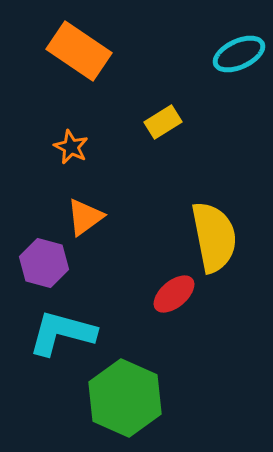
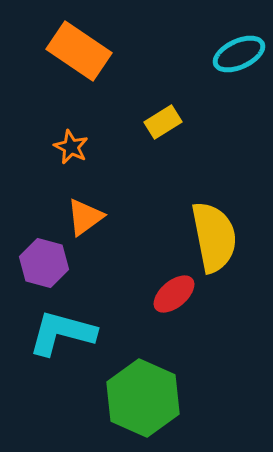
green hexagon: moved 18 px right
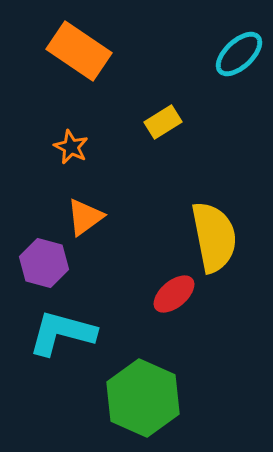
cyan ellipse: rotated 18 degrees counterclockwise
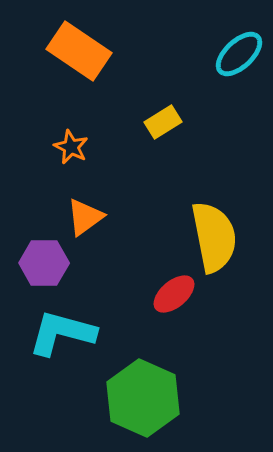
purple hexagon: rotated 15 degrees counterclockwise
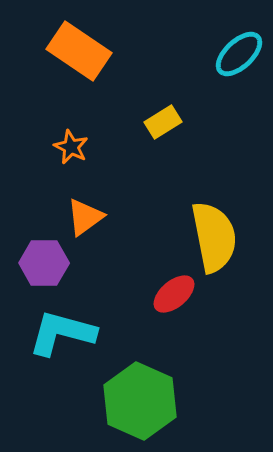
green hexagon: moved 3 px left, 3 px down
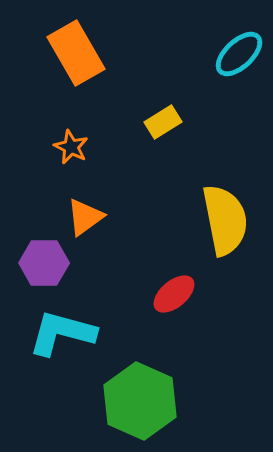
orange rectangle: moved 3 px left, 2 px down; rotated 26 degrees clockwise
yellow semicircle: moved 11 px right, 17 px up
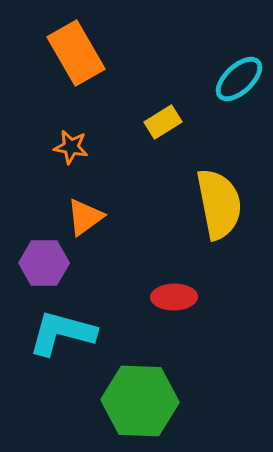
cyan ellipse: moved 25 px down
orange star: rotated 16 degrees counterclockwise
yellow semicircle: moved 6 px left, 16 px up
red ellipse: moved 3 px down; rotated 39 degrees clockwise
green hexagon: rotated 22 degrees counterclockwise
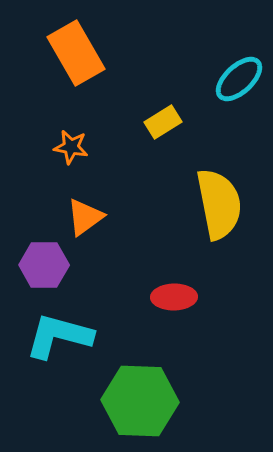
purple hexagon: moved 2 px down
cyan L-shape: moved 3 px left, 3 px down
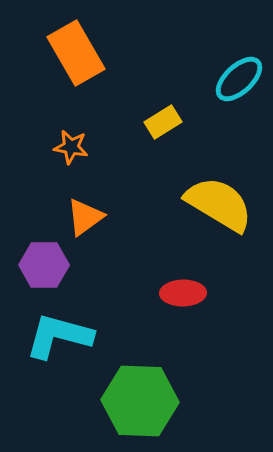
yellow semicircle: rotated 48 degrees counterclockwise
red ellipse: moved 9 px right, 4 px up
